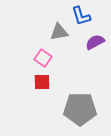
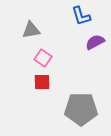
gray triangle: moved 28 px left, 2 px up
gray pentagon: moved 1 px right
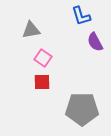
purple semicircle: rotated 90 degrees counterclockwise
gray pentagon: moved 1 px right
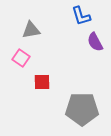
pink square: moved 22 px left
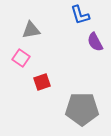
blue L-shape: moved 1 px left, 1 px up
red square: rotated 18 degrees counterclockwise
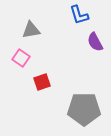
blue L-shape: moved 1 px left
gray pentagon: moved 2 px right
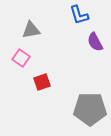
gray pentagon: moved 6 px right
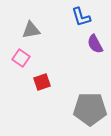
blue L-shape: moved 2 px right, 2 px down
purple semicircle: moved 2 px down
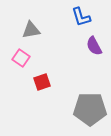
purple semicircle: moved 1 px left, 2 px down
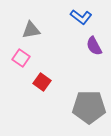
blue L-shape: rotated 35 degrees counterclockwise
red square: rotated 36 degrees counterclockwise
gray pentagon: moved 1 px left, 2 px up
